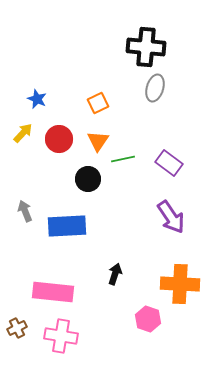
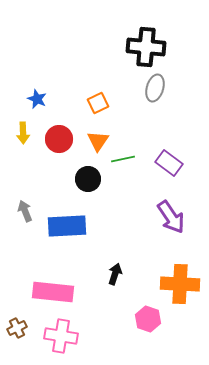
yellow arrow: rotated 135 degrees clockwise
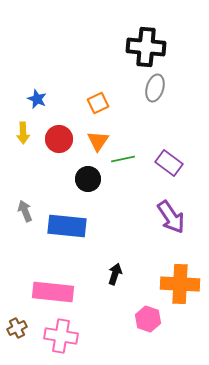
blue rectangle: rotated 9 degrees clockwise
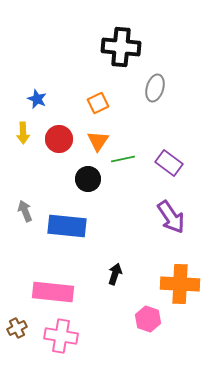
black cross: moved 25 px left
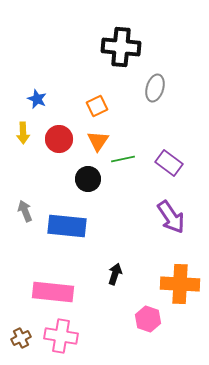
orange square: moved 1 px left, 3 px down
brown cross: moved 4 px right, 10 px down
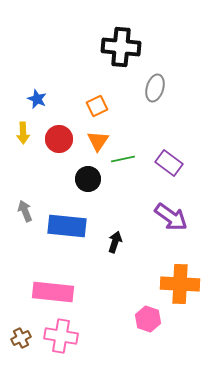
purple arrow: rotated 20 degrees counterclockwise
black arrow: moved 32 px up
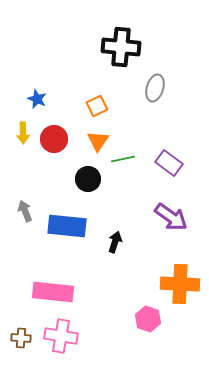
red circle: moved 5 px left
brown cross: rotated 30 degrees clockwise
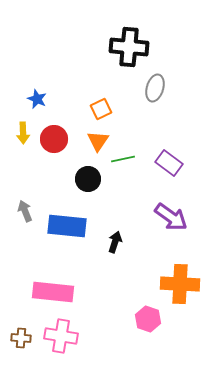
black cross: moved 8 px right
orange square: moved 4 px right, 3 px down
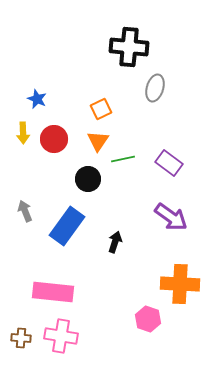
blue rectangle: rotated 60 degrees counterclockwise
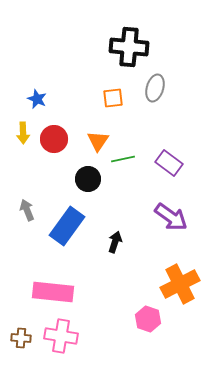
orange square: moved 12 px right, 11 px up; rotated 20 degrees clockwise
gray arrow: moved 2 px right, 1 px up
orange cross: rotated 30 degrees counterclockwise
